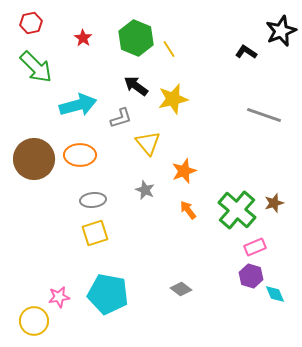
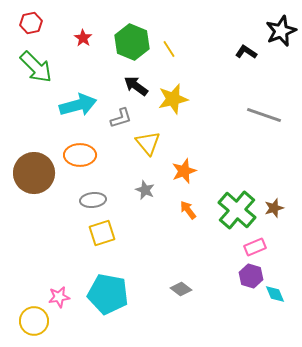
green hexagon: moved 4 px left, 4 px down
brown circle: moved 14 px down
brown star: moved 5 px down
yellow square: moved 7 px right
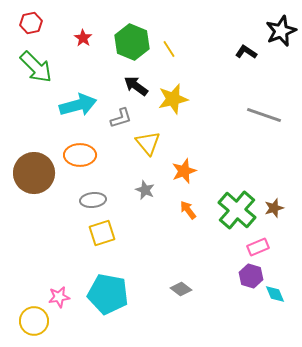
pink rectangle: moved 3 px right
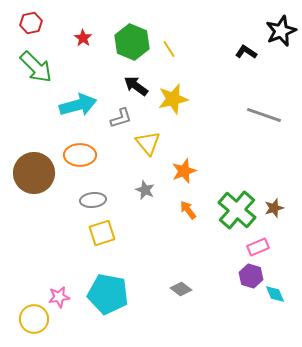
yellow circle: moved 2 px up
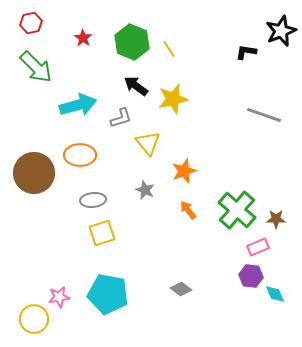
black L-shape: rotated 25 degrees counterclockwise
brown star: moved 2 px right, 11 px down; rotated 18 degrees clockwise
purple hexagon: rotated 10 degrees counterclockwise
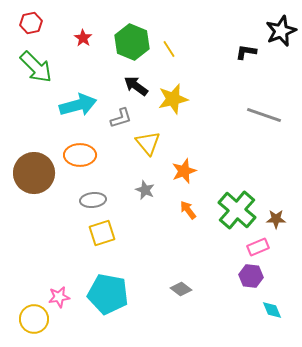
cyan diamond: moved 3 px left, 16 px down
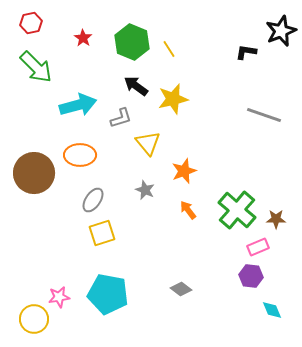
gray ellipse: rotated 50 degrees counterclockwise
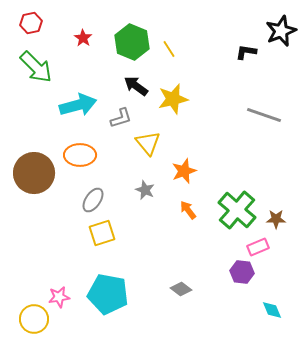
purple hexagon: moved 9 px left, 4 px up
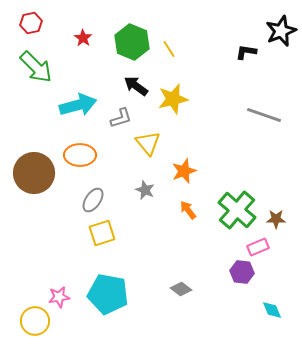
yellow circle: moved 1 px right, 2 px down
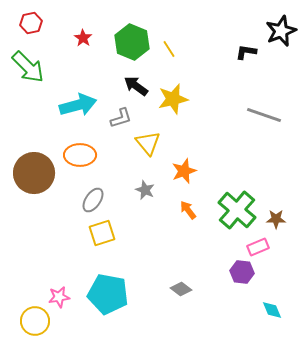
green arrow: moved 8 px left
